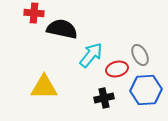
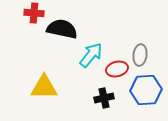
gray ellipse: rotated 35 degrees clockwise
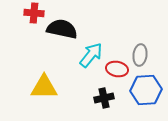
red ellipse: rotated 25 degrees clockwise
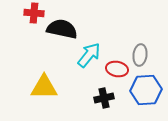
cyan arrow: moved 2 px left
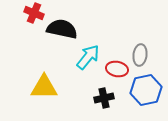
red cross: rotated 18 degrees clockwise
cyan arrow: moved 1 px left, 2 px down
blue hexagon: rotated 8 degrees counterclockwise
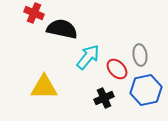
gray ellipse: rotated 15 degrees counterclockwise
red ellipse: rotated 35 degrees clockwise
black cross: rotated 12 degrees counterclockwise
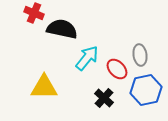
cyan arrow: moved 1 px left, 1 px down
black cross: rotated 24 degrees counterclockwise
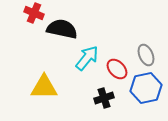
gray ellipse: moved 6 px right; rotated 15 degrees counterclockwise
blue hexagon: moved 2 px up
black cross: rotated 30 degrees clockwise
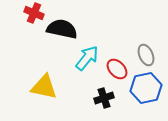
yellow triangle: rotated 12 degrees clockwise
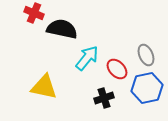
blue hexagon: moved 1 px right
